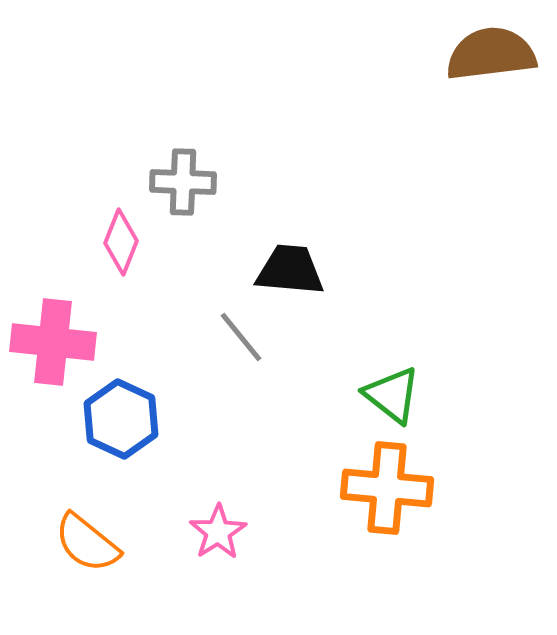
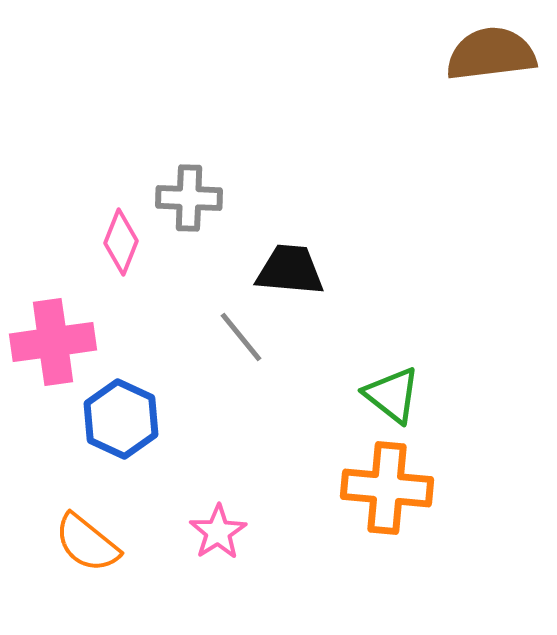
gray cross: moved 6 px right, 16 px down
pink cross: rotated 14 degrees counterclockwise
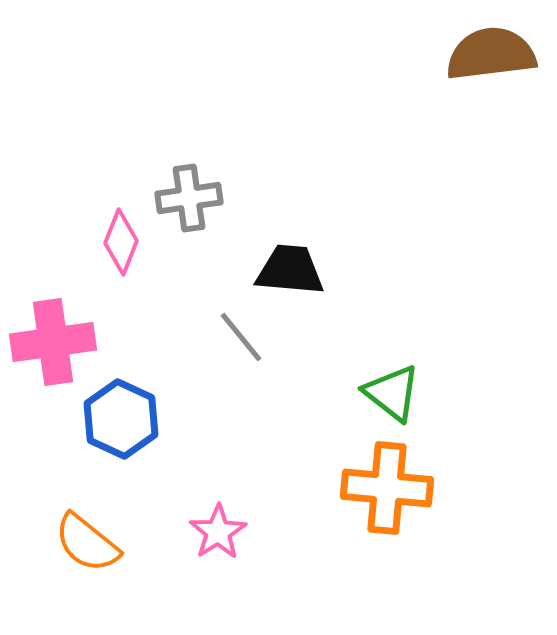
gray cross: rotated 10 degrees counterclockwise
green triangle: moved 2 px up
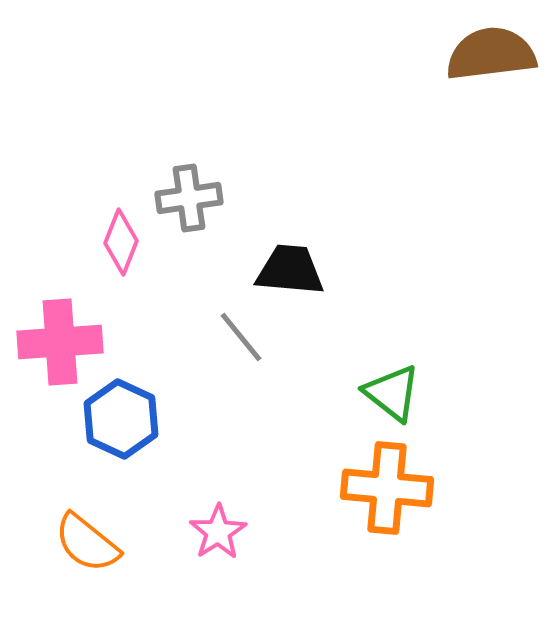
pink cross: moved 7 px right; rotated 4 degrees clockwise
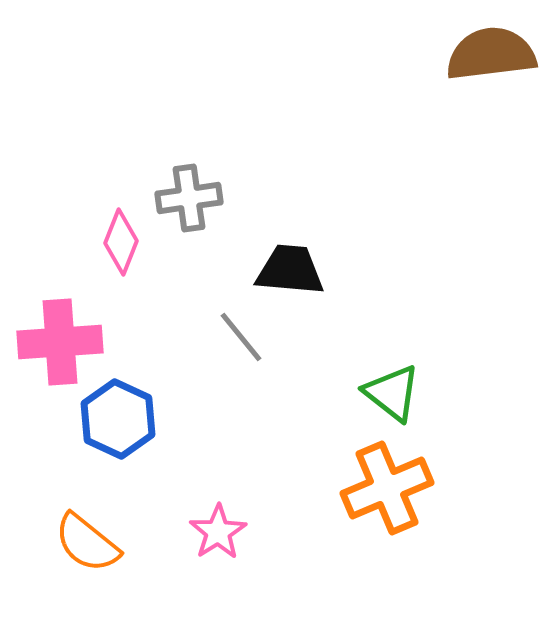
blue hexagon: moved 3 px left
orange cross: rotated 28 degrees counterclockwise
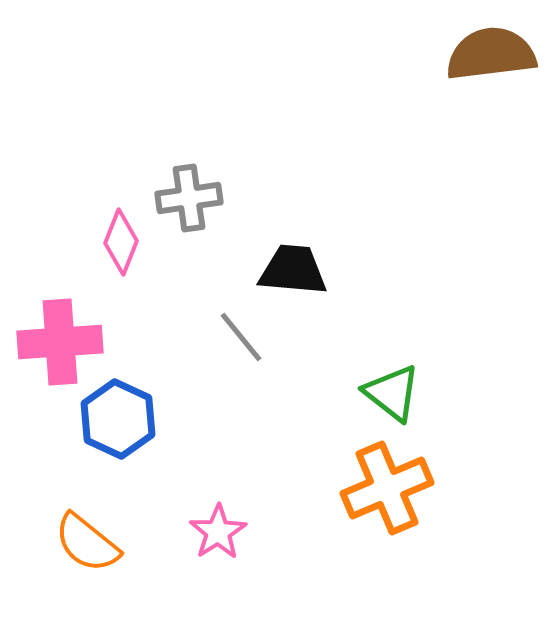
black trapezoid: moved 3 px right
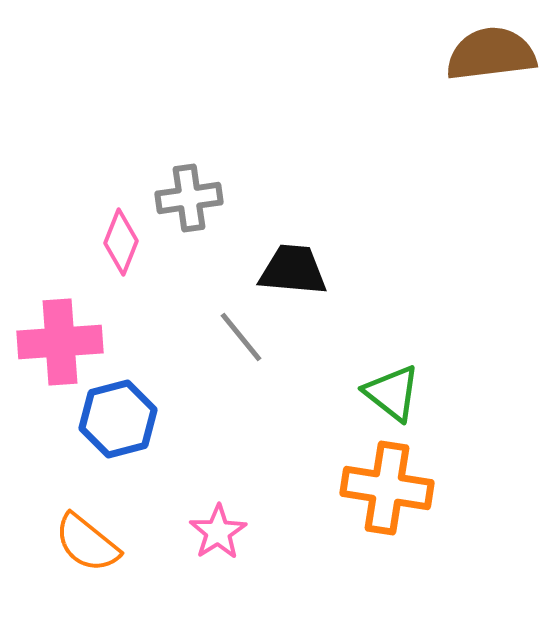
blue hexagon: rotated 20 degrees clockwise
orange cross: rotated 32 degrees clockwise
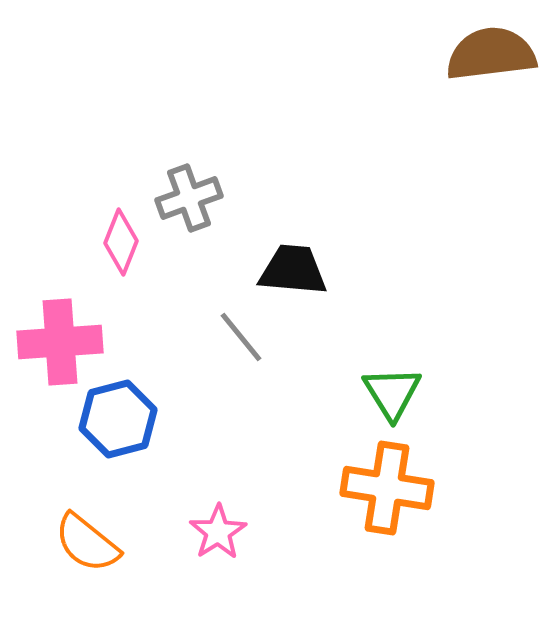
gray cross: rotated 12 degrees counterclockwise
green triangle: rotated 20 degrees clockwise
